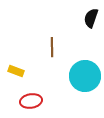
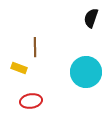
brown line: moved 17 px left
yellow rectangle: moved 3 px right, 3 px up
cyan circle: moved 1 px right, 4 px up
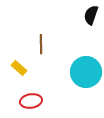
black semicircle: moved 3 px up
brown line: moved 6 px right, 3 px up
yellow rectangle: rotated 21 degrees clockwise
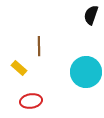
brown line: moved 2 px left, 2 px down
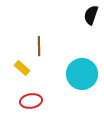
yellow rectangle: moved 3 px right
cyan circle: moved 4 px left, 2 px down
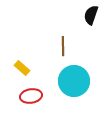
brown line: moved 24 px right
cyan circle: moved 8 px left, 7 px down
red ellipse: moved 5 px up
